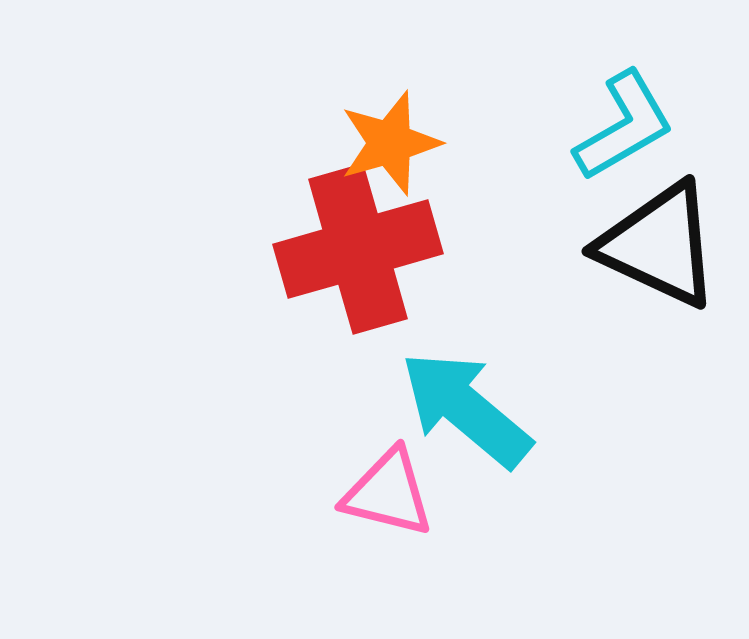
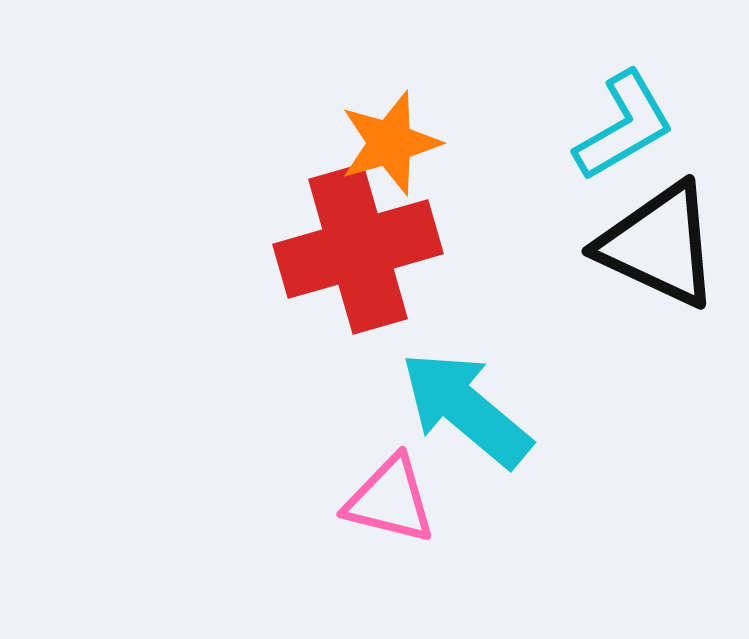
pink triangle: moved 2 px right, 7 px down
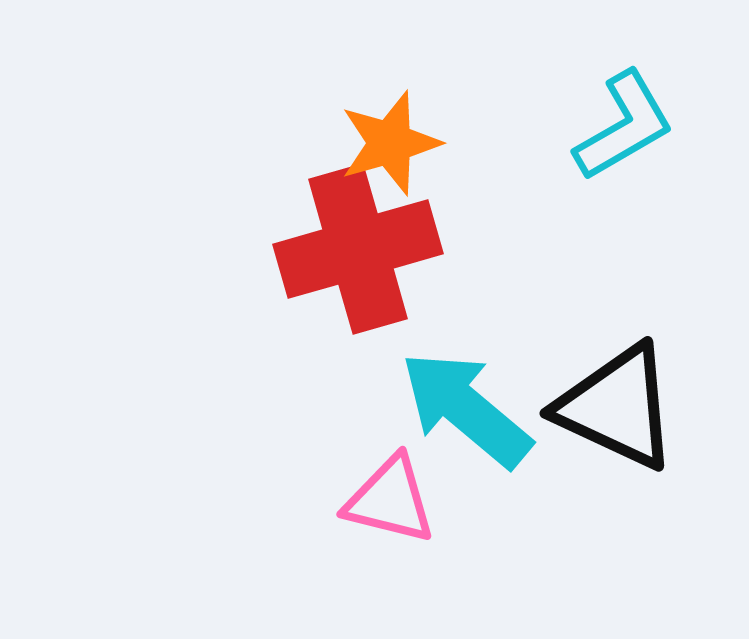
black triangle: moved 42 px left, 162 px down
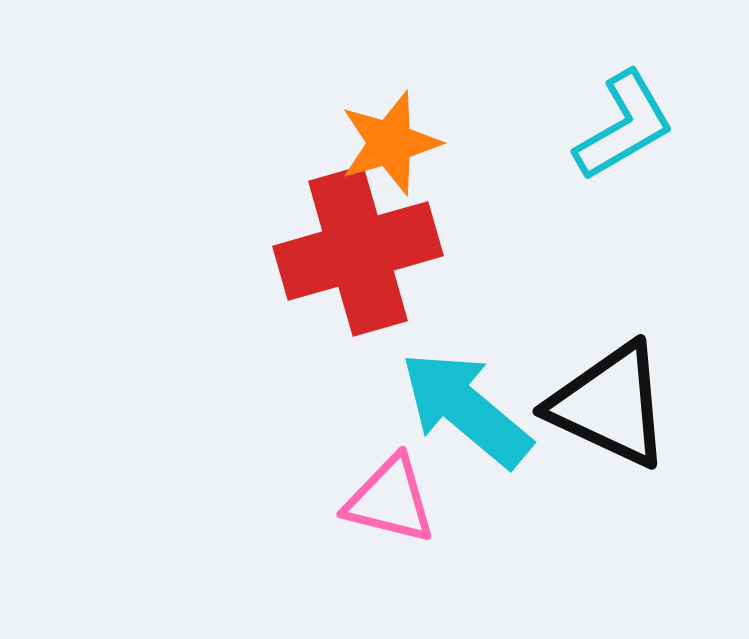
red cross: moved 2 px down
black triangle: moved 7 px left, 2 px up
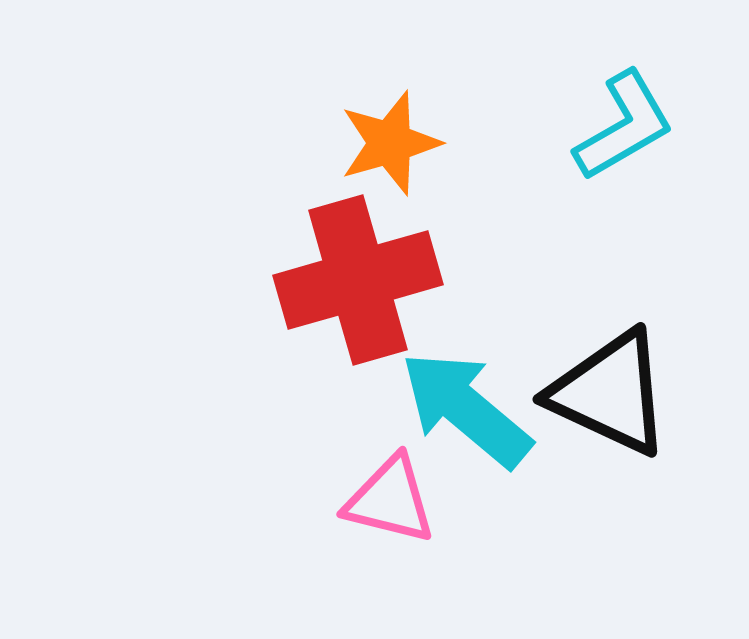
red cross: moved 29 px down
black triangle: moved 12 px up
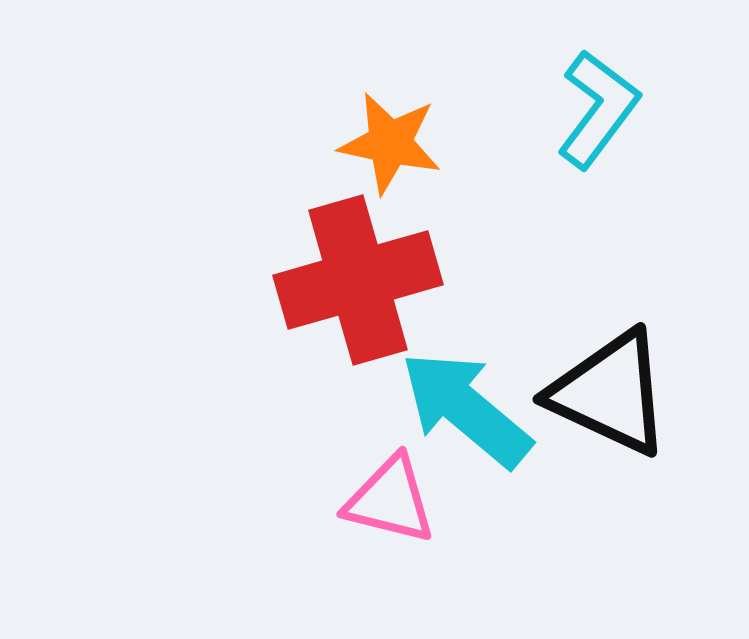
cyan L-shape: moved 26 px left, 17 px up; rotated 23 degrees counterclockwise
orange star: rotated 28 degrees clockwise
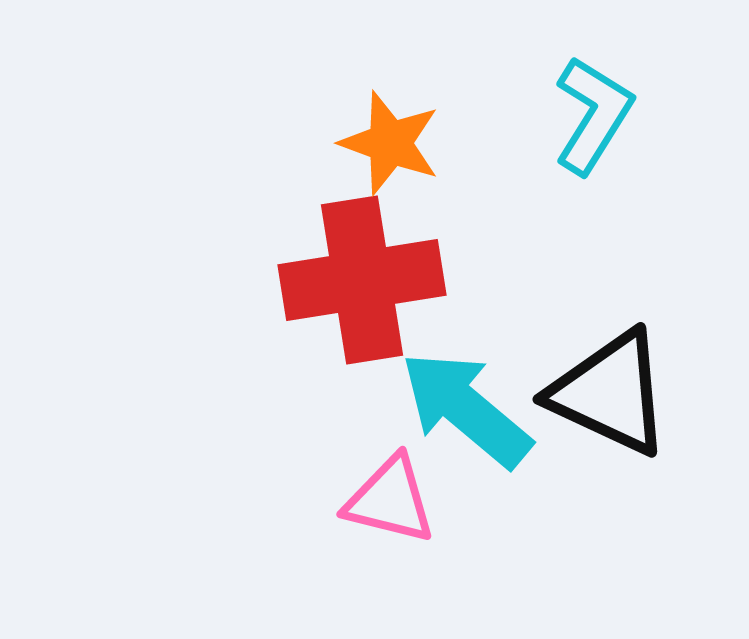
cyan L-shape: moved 5 px left, 6 px down; rotated 5 degrees counterclockwise
orange star: rotated 8 degrees clockwise
red cross: moved 4 px right; rotated 7 degrees clockwise
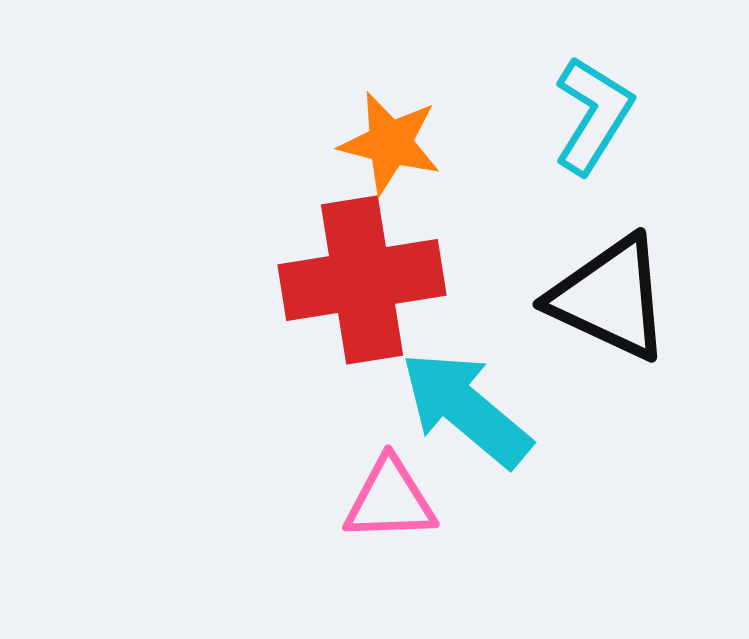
orange star: rotated 6 degrees counterclockwise
black triangle: moved 95 px up
pink triangle: rotated 16 degrees counterclockwise
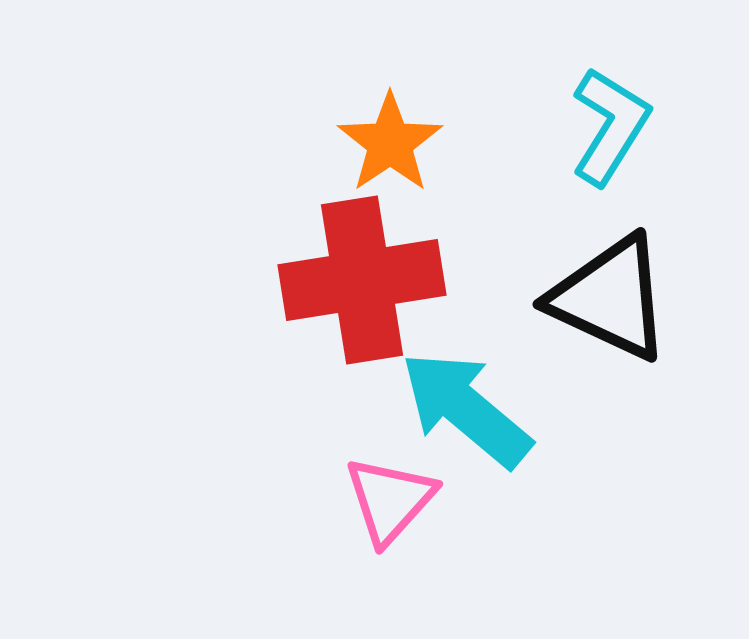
cyan L-shape: moved 17 px right, 11 px down
orange star: rotated 24 degrees clockwise
pink triangle: rotated 46 degrees counterclockwise
